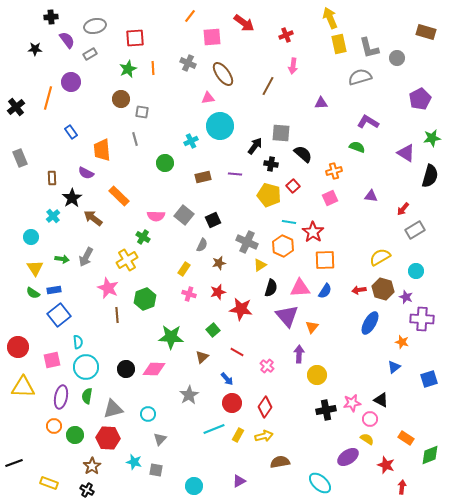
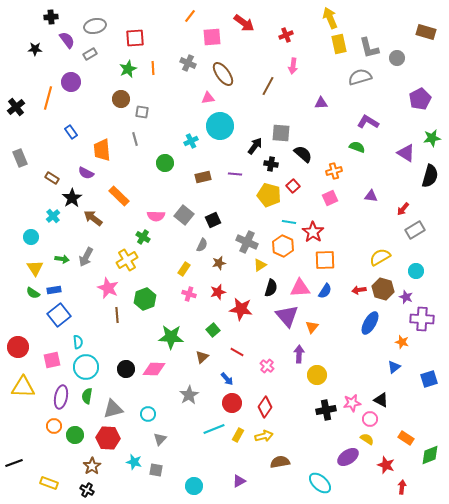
brown rectangle at (52, 178): rotated 56 degrees counterclockwise
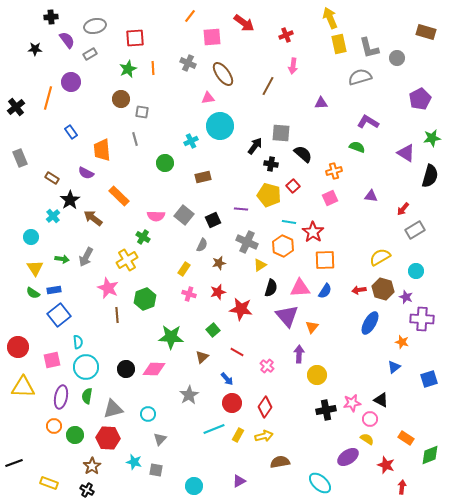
purple line at (235, 174): moved 6 px right, 35 px down
black star at (72, 198): moved 2 px left, 2 px down
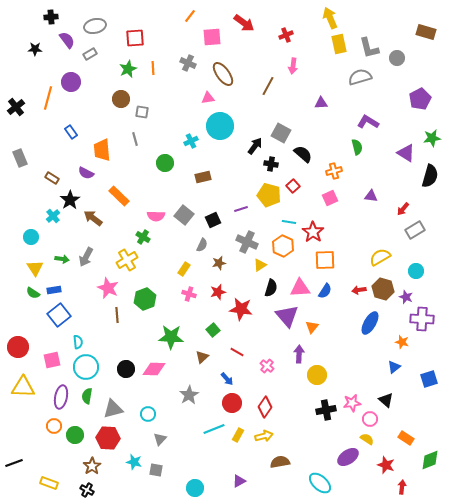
gray square at (281, 133): rotated 24 degrees clockwise
green semicircle at (357, 147): rotated 56 degrees clockwise
purple line at (241, 209): rotated 24 degrees counterclockwise
black triangle at (381, 400): moved 5 px right; rotated 14 degrees clockwise
green diamond at (430, 455): moved 5 px down
cyan circle at (194, 486): moved 1 px right, 2 px down
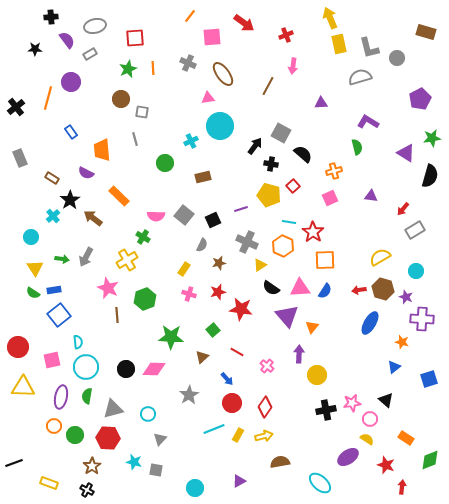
black semicircle at (271, 288): rotated 108 degrees clockwise
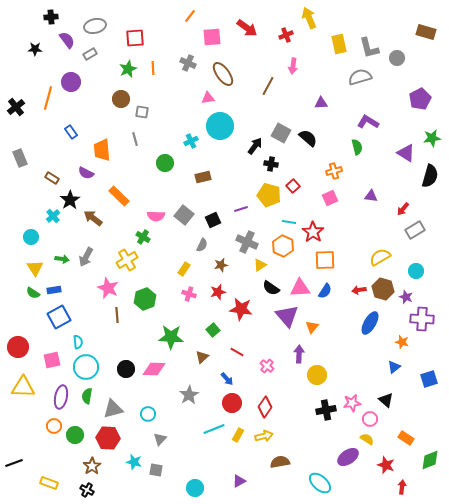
yellow arrow at (330, 18): moved 21 px left
red arrow at (244, 23): moved 3 px right, 5 px down
black semicircle at (303, 154): moved 5 px right, 16 px up
brown star at (219, 263): moved 2 px right, 2 px down
blue square at (59, 315): moved 2 px down; rotated 10 degrees clockwise
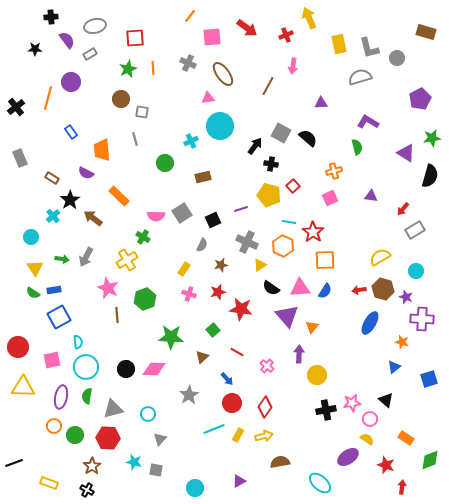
gray square at (184, 215): moved 2 px left, 2 px up; rotated 18 degrees clockwise
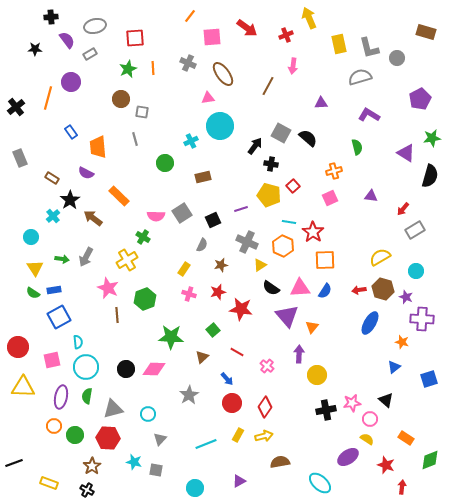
purple L-shape at (368, 122): moved 1 px right, 7 px up
orange trapezoid at (102, 150): moved 4 px left, 3 px up
cyan line at (214, 429): moved 8 px left, 15 px down
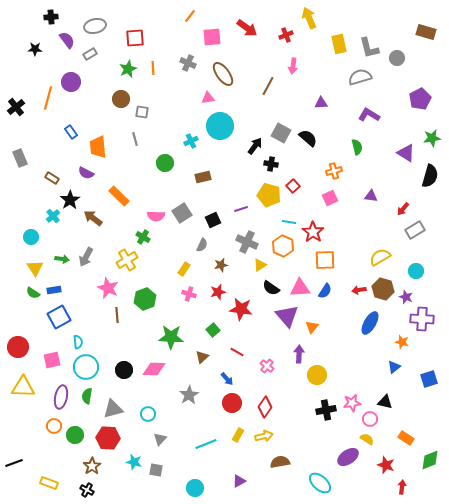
black circle at (126, 369): moved 2 px left, 1 px down
black triangle at (386, 400): moved 1 px left, 2 px down; rotated 28 degrees counterclockwise
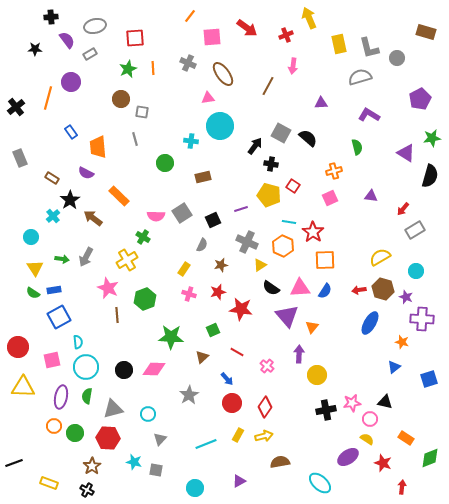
cyan cross at (191, 141): rotated 32 degrees clockwise
red square at (293, 186): rotated 16 degrees counterclockwise
green square at (213, 330): rotated 16 degrees clockwise
green circle at (75, 435): moved 2 px up
green diamond at (430, 460): moved 2 px up
red star at (386, 465): moved 3 px left, 2 px up
